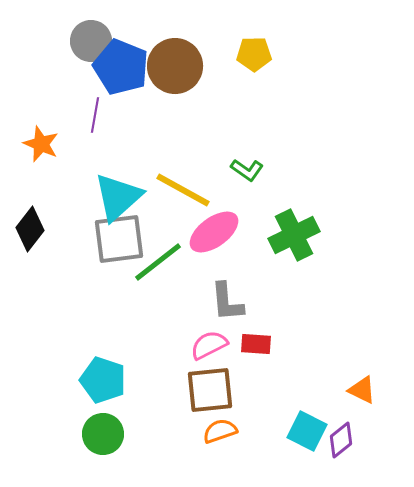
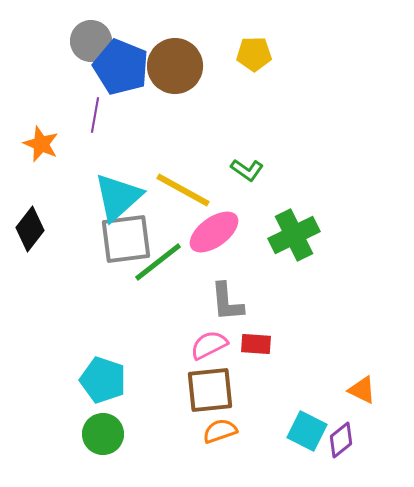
gray square: moved 7 px right
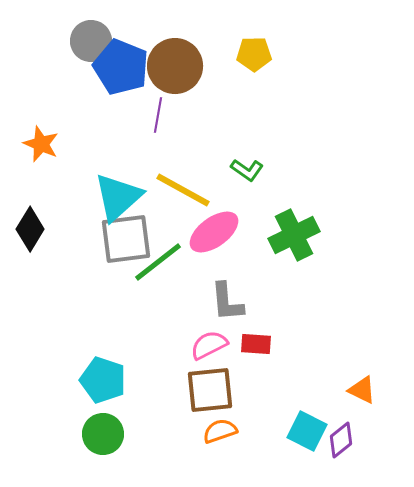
purple line: moved 63 px right
black diamond: rotated 6 degrees counterclockwise
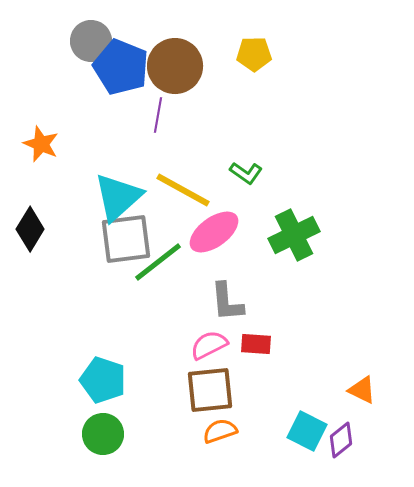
green L-shape: moved 1 px left, 3 px down
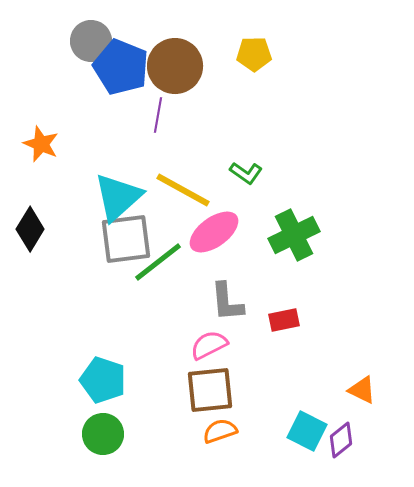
red rectangle: moved 28 px right, 24 px up; rotated 16 degrees counterclockwise
